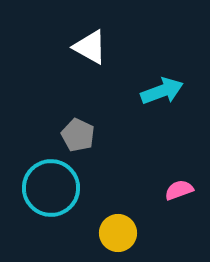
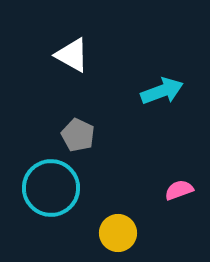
white triangle: moved 18 px left, 8 px down
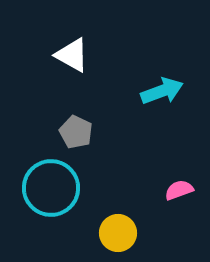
gray pentagon: moved 2 px left, 3 px up
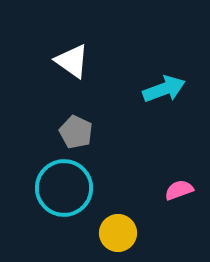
white triangle: moved 6 px down; rotated 6 degrees clockwise
cyan arrow: moved 2 px right, 2 px up
cyan circle: moved 13 px right
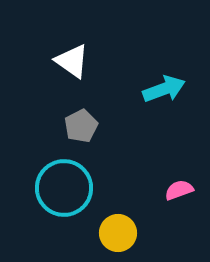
gray pentagon: moved 5 px right, 6 px up; rotated 20 degrees clockwise
